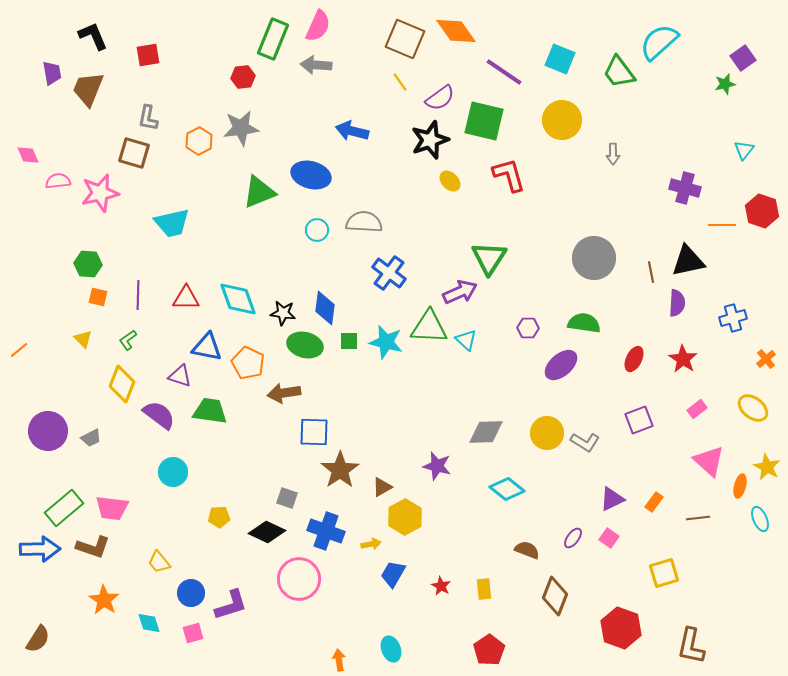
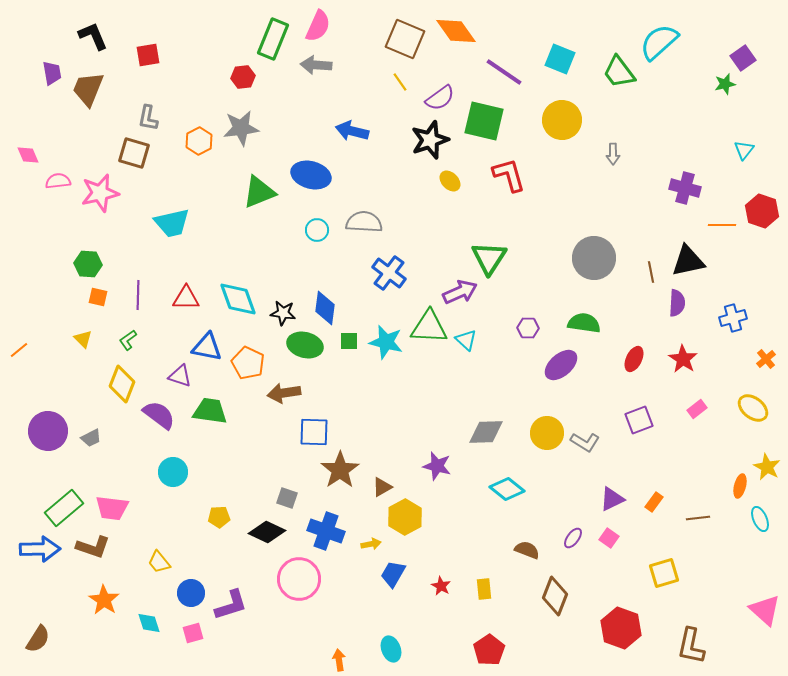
pink triangle at (709, 461): moved 56 px right, 149 px down
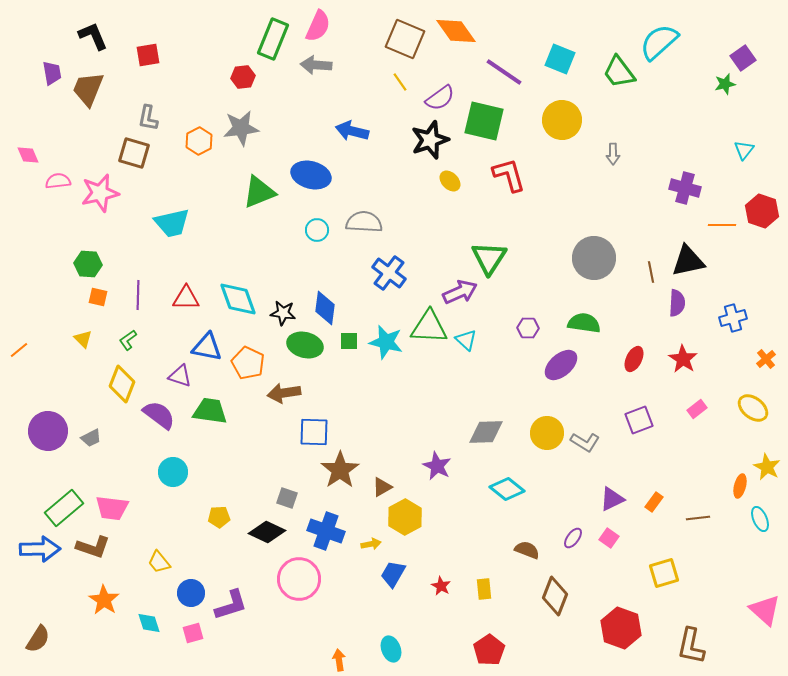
purple star at (437, 466): rotated 12 degrees clockwise
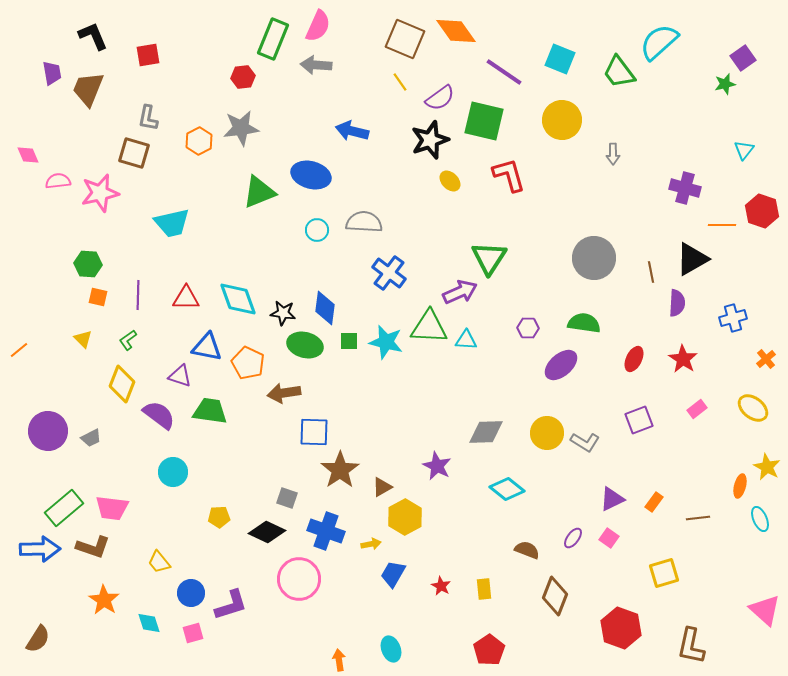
black triangle at (688, 261): moved 4 px right, 2 px up; rotated 18 degrees counterclockwise
cyan triangle at (466, 340): rotated 40 degrees counterclockwise
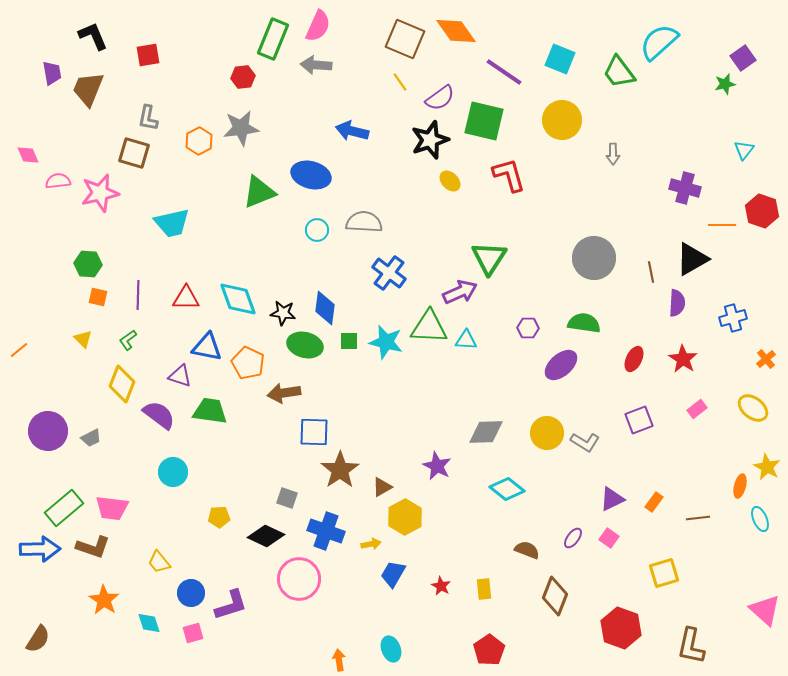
black diamond at (267, 532): moved 1 px left, 4 px down
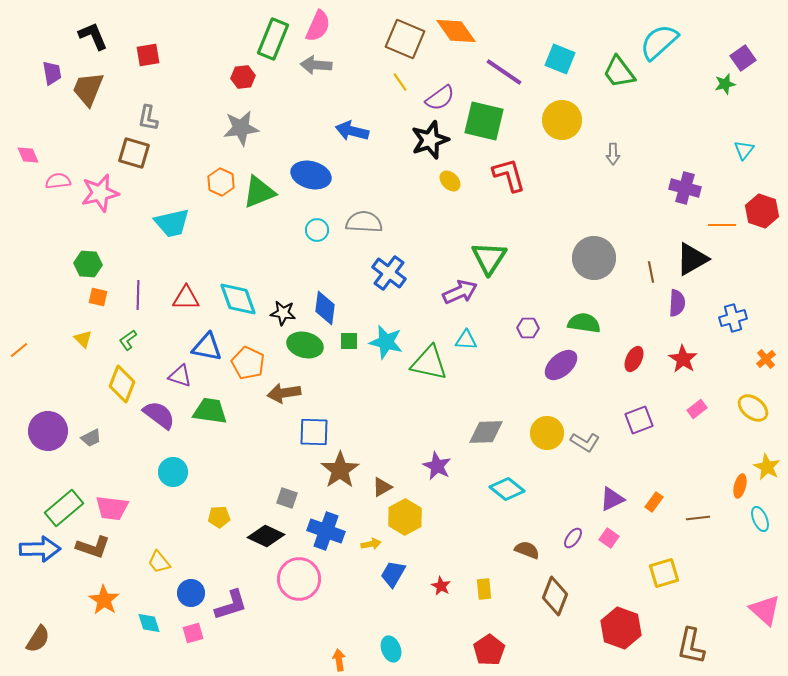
orange hexagon at (199, 141): moved 22 px right, 41 px down; rotated 8 degrees counterclockwise
green triangle at (429, 327): moved 36 px down; rotated 9 degrees clockwise
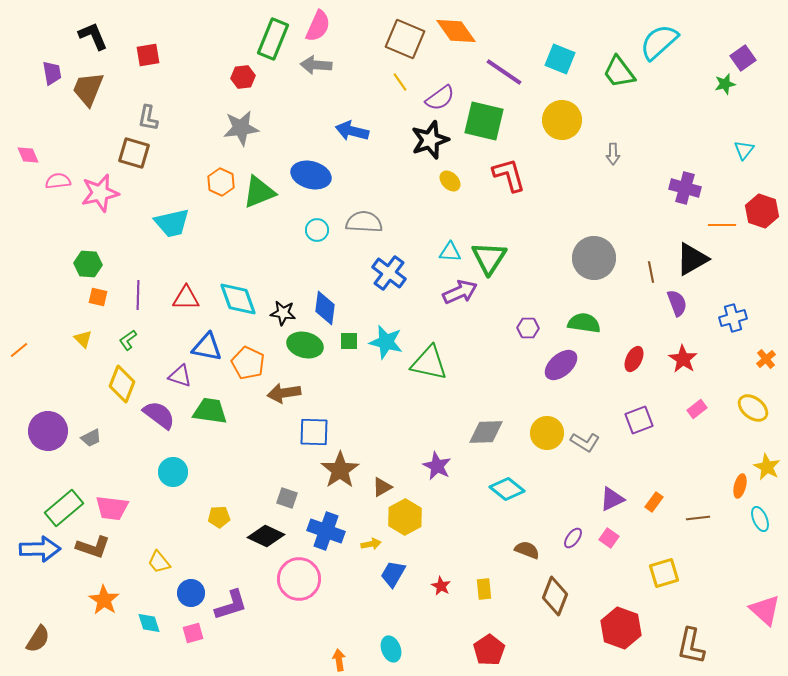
purple semicircle at (677, 303): rotated 24 degrees counterclockwise
cyan triangle at (466, 340): moved 16 px left, 88 px up
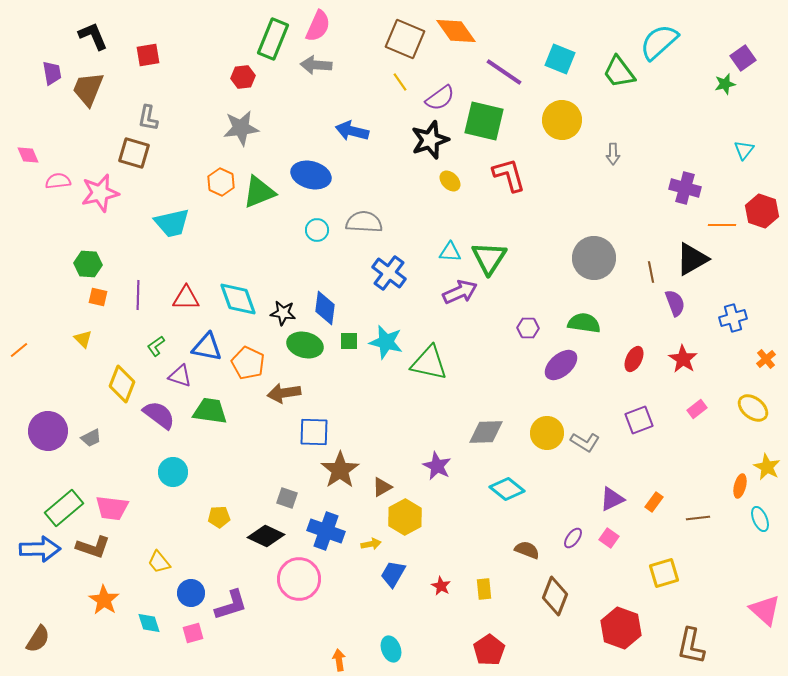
purple semicircle at (677, 303): moved 2 px left
green L-shape at (128, 340): moved 28 px right, 6 px down
